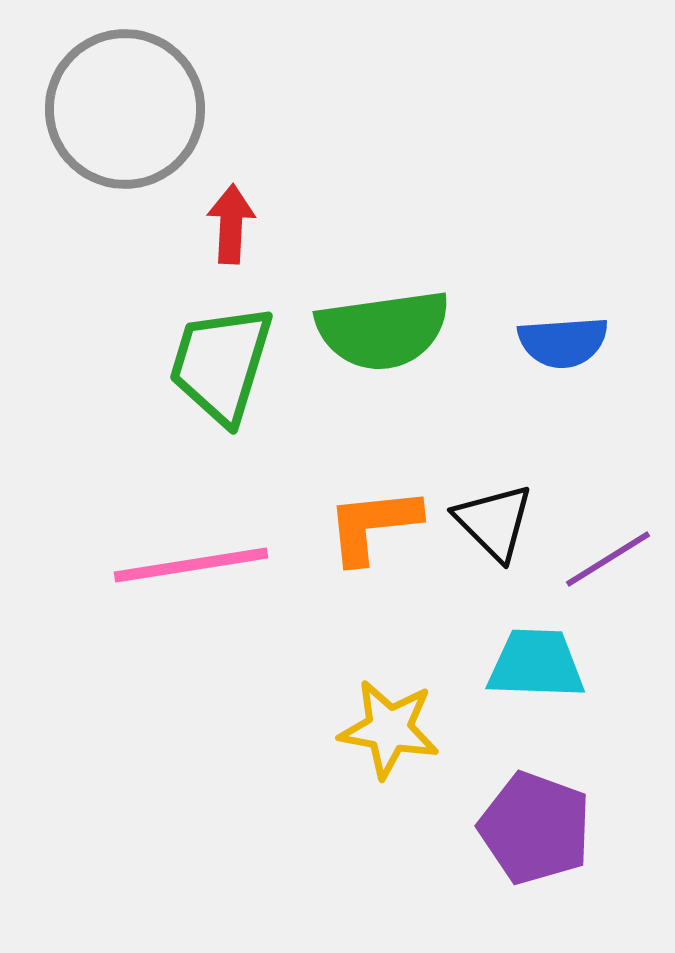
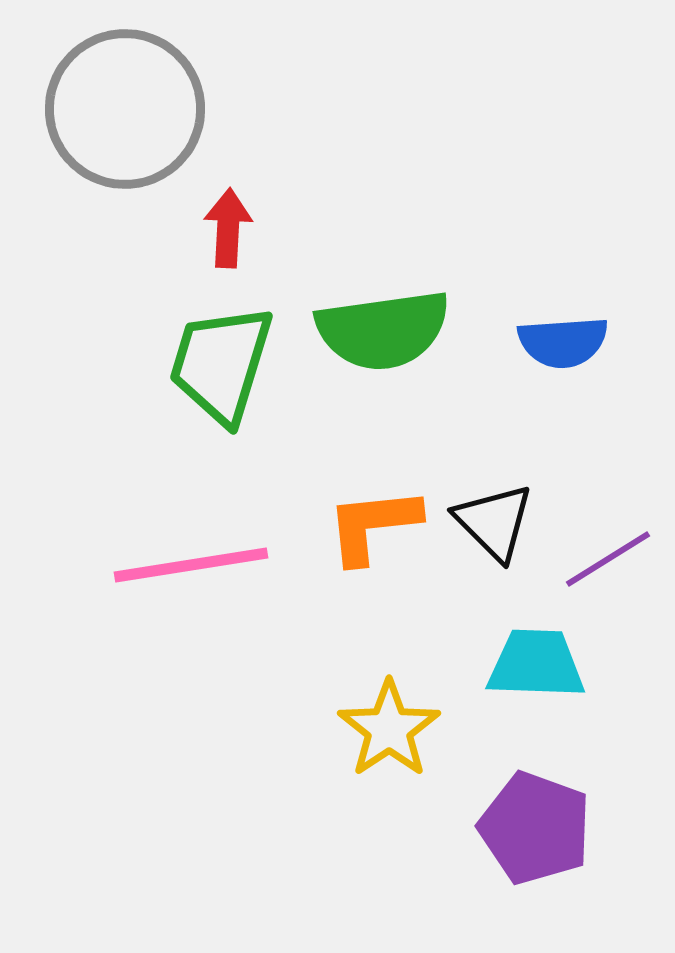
red arrow: moved 3 px left, 4 px down
yellow star: rotated 28 degrees clockwise
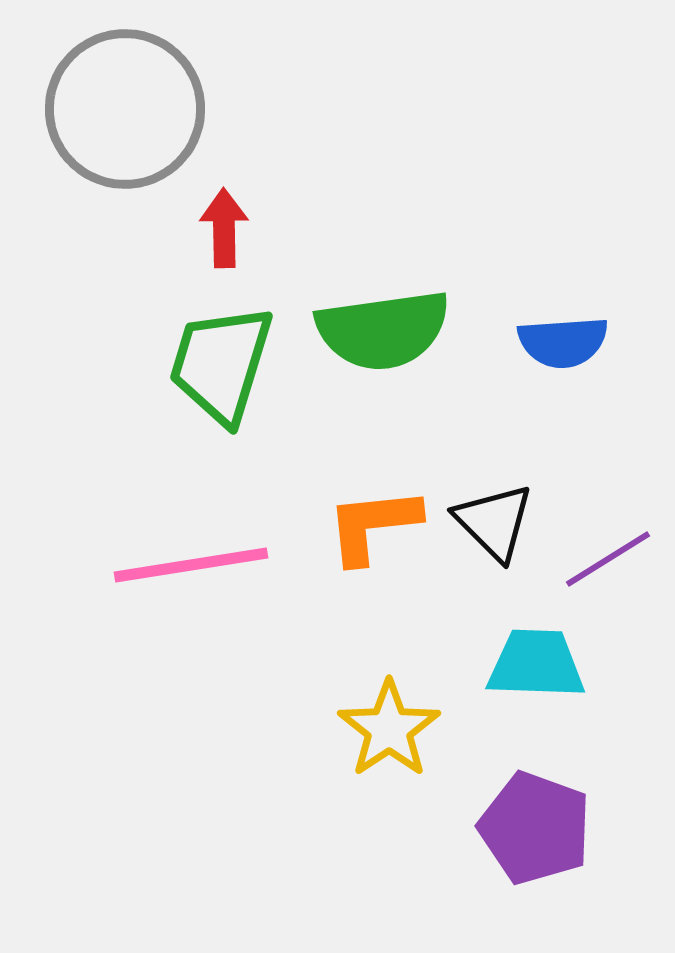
red arrow: moved 4 px left; rotated 4 degrees counterclockwise
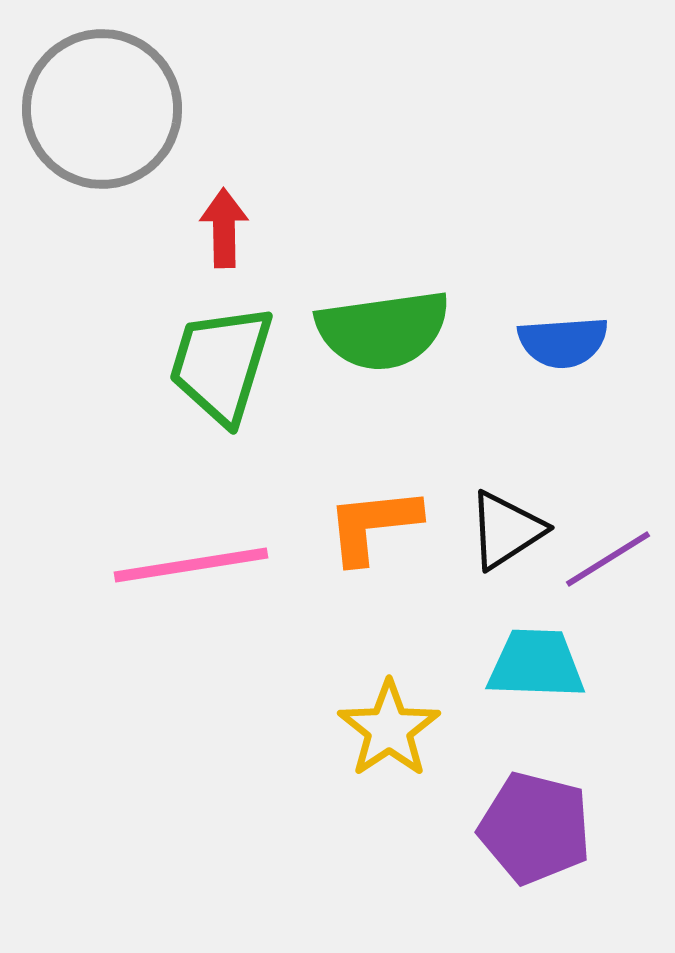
gray circle: moved 23 px left
black triangle: moved 12 px right, 8 px down; rotated 42 degrees clockwise
purple pentagon: rotated 6 degrees counterclockwise
